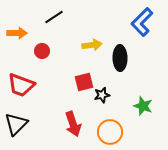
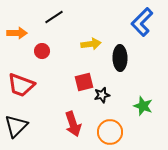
yellow arrow: moved 1 px left, 1 px up
black triangle: moved 2 px down
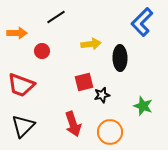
black line: moved 2 px right
black triangle: moved 7 px right
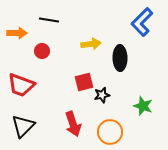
black line: moved 7 px left, 3 px down; rotated 42 degrees clockwise
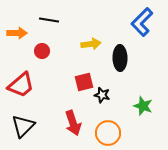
red trapezoid: rotated 60 degrees counterclockwise
black star: rotated 28 degrees clockwise
red arrow: moved 1 px up
orange circle: moved 2 px left, 1 px down
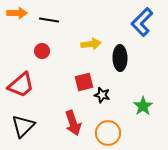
orange arrow: moved 20 px up
green star: rotated 18 degrees clockwise
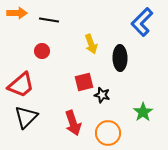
yellow arrow: rotated 78 degrees clockwise
green star: moved 6 px down
black triangle: moved 3 px right, 9 px up
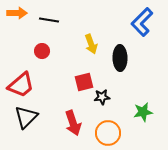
black star: moved 2 px down; rotated 21 degrees counterclockwise
green star: rotated 24 degrees clockwise
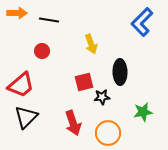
black ellipse: moved 14 px down
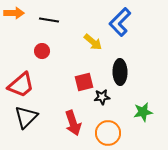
orange arrow: moved 3 px left
blue L-shape: moved 22 px left
yellow arrow: moved 2 px right, 2 px up; rotated 30 degrees counterclockwise
